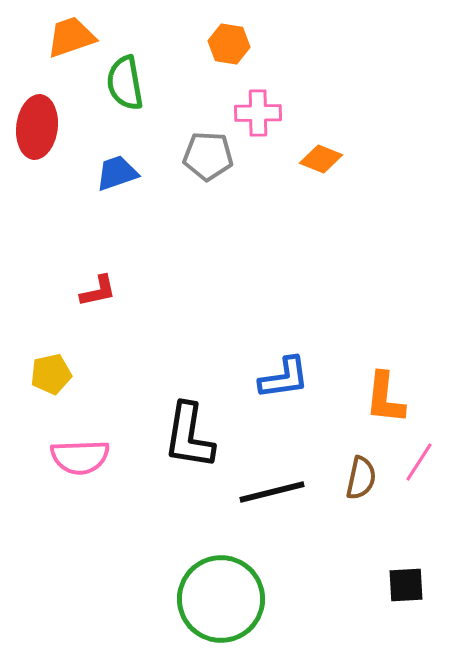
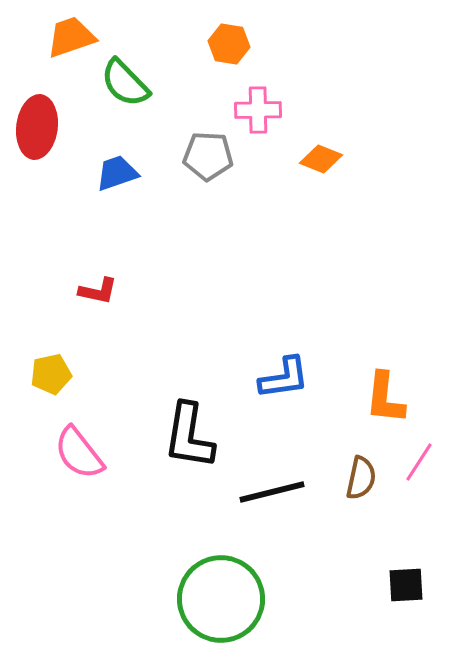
green semicircle: rotated 34 degrees counterclockwise
pink cross: moved 3 px up
red L-shape: rotated 24 degrees clockwise
pink semicircle: moved 1 px left, 4 px up; rotated 54 degrees clockwise
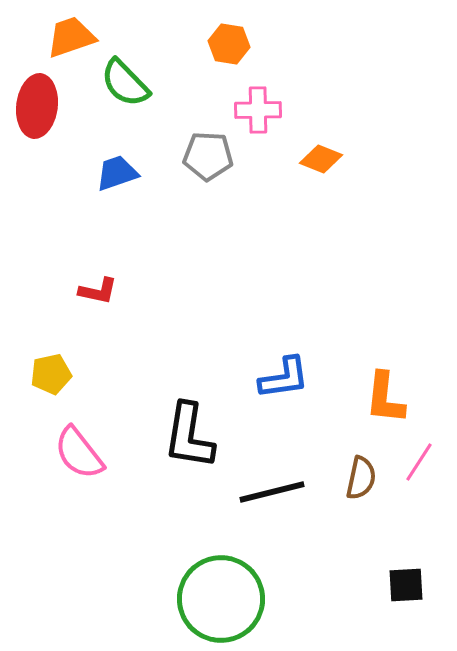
red ellipse: moved 21 px up
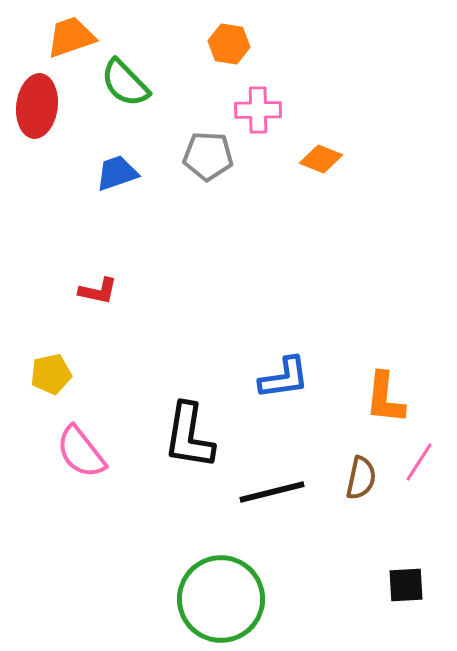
pink semicircle: moved 2 px right, 1 px up
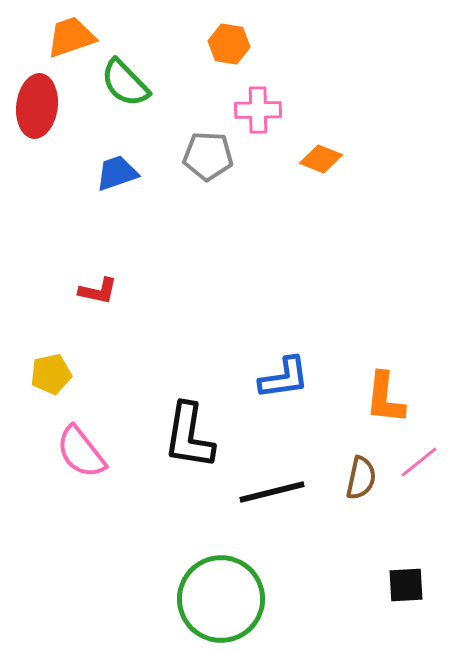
pink line: rotated 18 degrees clockwise
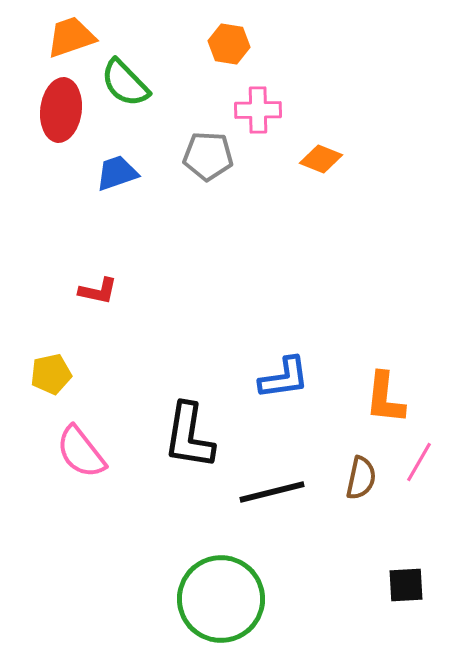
red ellipse: moved 24 px right, 4 px down
pink line: rotated 21 degrees counterclockwise
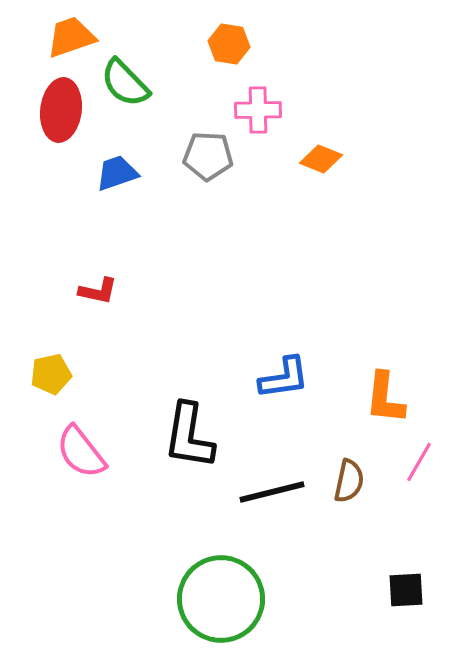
brown semicircle: moved 12 px left, 3 px down
black square: moved 5 px down
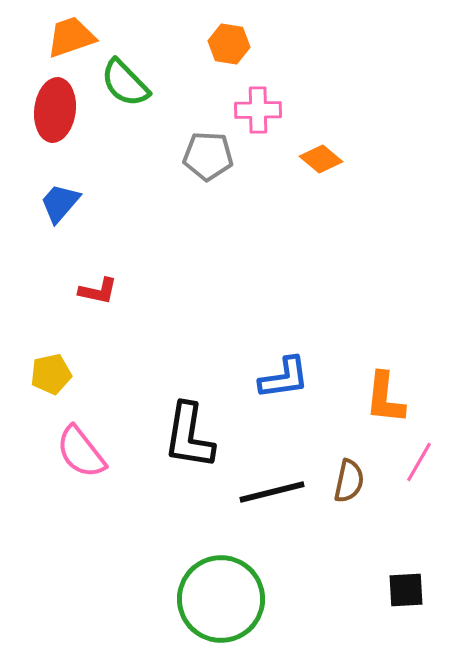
red ellipse: moved 6 px left
orange diamond: rotated 18 degrees clockwise
blue trapezoid: moved 57 px left, 30 px down; rotated 30 degrees counterclockwise
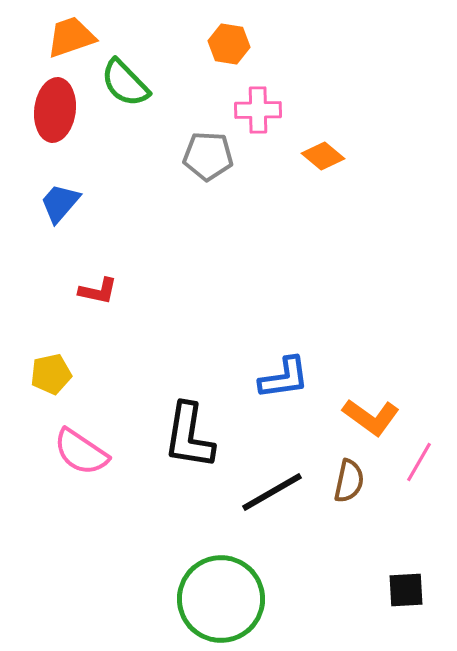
orange diamond: moved 2 px right, 3 px up
orange L-shape: moved 14 px left, 19 px down; rotated 60 degrees counterclockwise
pink semicircle: rotated 18 degrees counterclockwise
black line: rotated 16 degrees counterclockwise
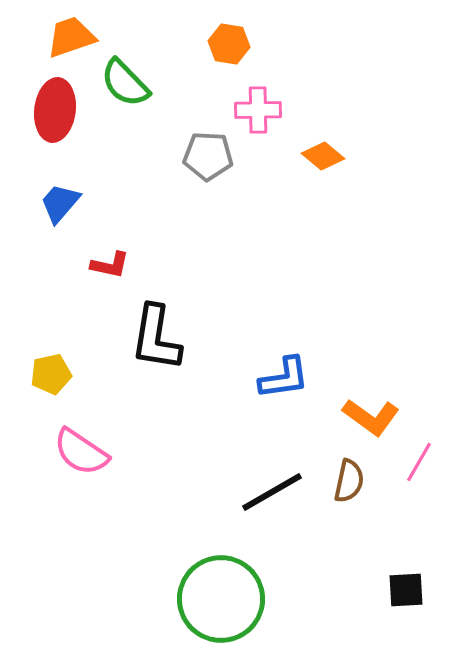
red L-shape: moved 12 px right, 26 px up
black L-shape: moved 33 px left, 98 px up
